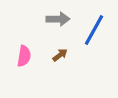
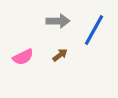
gray arrow: moved 2 px down
pink semicircle: moved 1 px left, 1 px down; rotated 55 degrees clockwise
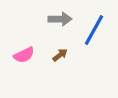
gray arrow: moved 2 px right, 2 px up
pink semicircle: moved 1 px right, 2 px up
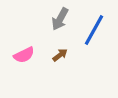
gray arrow: rotated 120 degrees clockwise
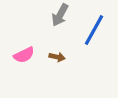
gray arrow: moved 4 px up
brown arrow: moved 3 px left, 2 px down; rotated 49 degrees clockwise
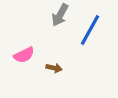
blue line: moved 4 px left
brown arrow: moved 3 px left, 11 px down
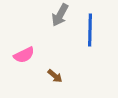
blue line: rotated 28 degrees counterclockwise
brown arrow: moved 1 px right, 8 px down; rotated 28 degrees clockwise
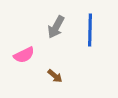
gray arrow: moved 4 px left, 12 px down
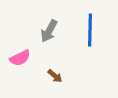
gray arrow: moved 7 px left, 4 px down
pink semicircle: moved 4 px left, 3 px down
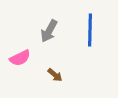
brown arrow: moved 1 px up
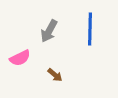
blue line: moved 1 px up
